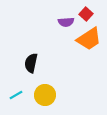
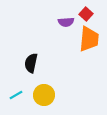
orange trapezoid: rotated 52 degrees counterclockwise
yellow circle: moved 1 px left
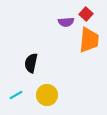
orange trapezoid: moved 1 px down
yellow circle: moved 3 px right
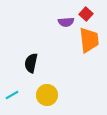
orange trapezoid: rotated 12 degrees counterclockwise
cyan line: moved 4 px left
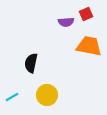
red square: rotated 24 degrees clockwise
orange trapezoid: moved 6 px down; rotated 72 degrees counterclockwise
cyan line: moved 2 px down
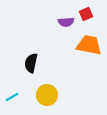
orange trapezoid: moved 1 px up
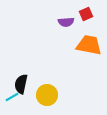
black semicircle: moved 10 px left, 21 px down
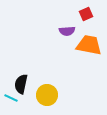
purple semicircle: moved 1 px right, 9 px down
cyan line: moved 1 px left, 1 px down; rotated 56 degrees clockwise
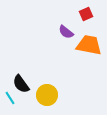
purple semicircle: moved 1 px left, 1 px down; rotated 42 degrees clockwise
black semicircle: rotated 48 degrees counterclockwise
cyan line: moved 1 px left; rotated 32 degrees clockwise
